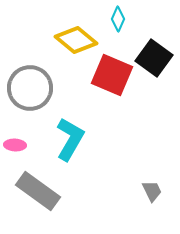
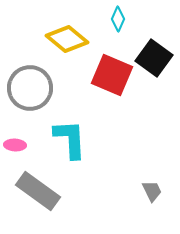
yellow diamond: moved 9 px left, 1 px up
cyan L-shape: rotated 33 degrees counterclockwise
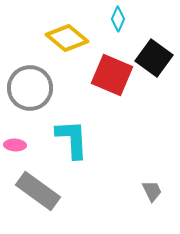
yellow diamond: moved 1 px up
cyan L-shape: moved 2 px right
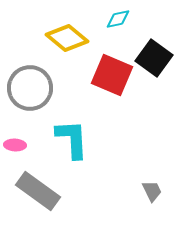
cyan diamond: rotated 55 degrees clockwise
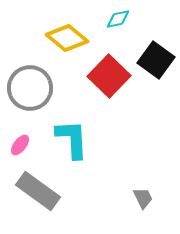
black square: moved 2 px right, 2 px down
red square: moved 3 px left, 1 px down; rotated 21 degrees clockwise
pink ellipse: moved 5 px right; rotated 55 degrees counterclockwise
gray trapezoid: moved 9 px left, 7 px down
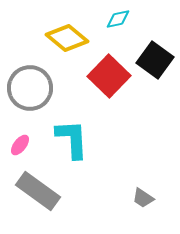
black square: moved 1 px left
gray trapezoid: rotated 150 degrees clockwise
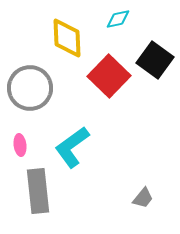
yellow diamond: rotated 48 degrees clockwise
cyan L-shape: moved 8 px down; rotated 123 degrees counterclockwise
pink ellipse: rotated 45 degrees counterclockwise
gray rectangle: rotated 48 degrees clockwise
gray trapezoid: rotated 85 degrees counterclockwise
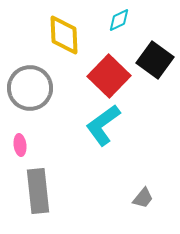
cyan diamond: moved 1 px right, 1 px down; rotated 15 degrees counterclockwise
yellow diamond: moved 3 px left, 3 px up
cyan L-shape: moved 31 px right, 22 px up
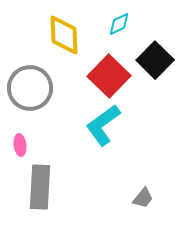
cyan diamond: moved 4 px down
black square: rotated 9 degrees clockwise
gray rectangle: moved 2 px right, 4 px up; rotated 9 degrees clockwise
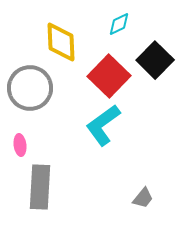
yellow diamond: moved 3 px left, 7 px down
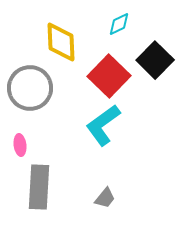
gray rectangle: moved 1 px left
gray trapezoid: moved 38 px left
